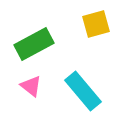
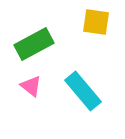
yellow square: moved 2 px up; rotated 24 degrees clockwise
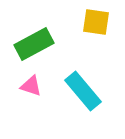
pink triangle: rotated 20 degrees counterclockwise
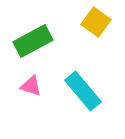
yellow square: rotated 28 degrees clockwise
green rectangle: moved 1 px left, 3 px up
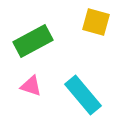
yellow square: rotated 20 degrees counterclockwise
cyan rectangle: moved 4 px down
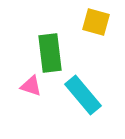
green rectangle: moved 17 px right, 12 px down; rotated 69 degrees counterclockwise
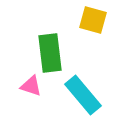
yellow square: moved 3 px left, 2 px up
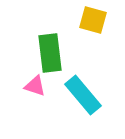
pink triangle: moved 4 px right
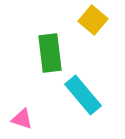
yellow square: rotated 24 degrees clockwise
pink triangle: moved 13 px left, 33 px down
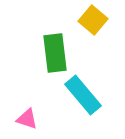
green rectangle: moved 5 px right
pink triangle: moved 5 px right
